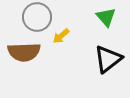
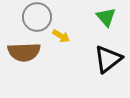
yellow arrow: rotated 108 degrees counterclockwise
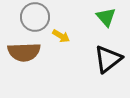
gray circle: moved 2 px left
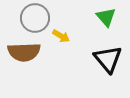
gray circle: moved 1 px down
black triangle: rotated 32 degrees counterclockwise
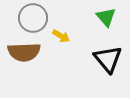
gray circle: moved 2 px left
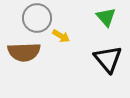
gray circle: moved 4 px right
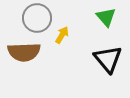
yellow arrow: moved 1 px right, 1 px up; rotated 90 degrees counterclockwise
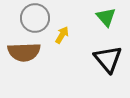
gray circle: moved 2 px left
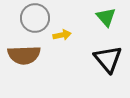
yellow arrow: rotated 48 degrees clockwise
brown semicircle: moved 3 px down
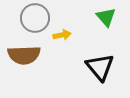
black triangle: moved 8 px left, 8 px down
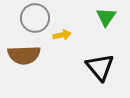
green triangle: rotated 15 degrees clockwise
